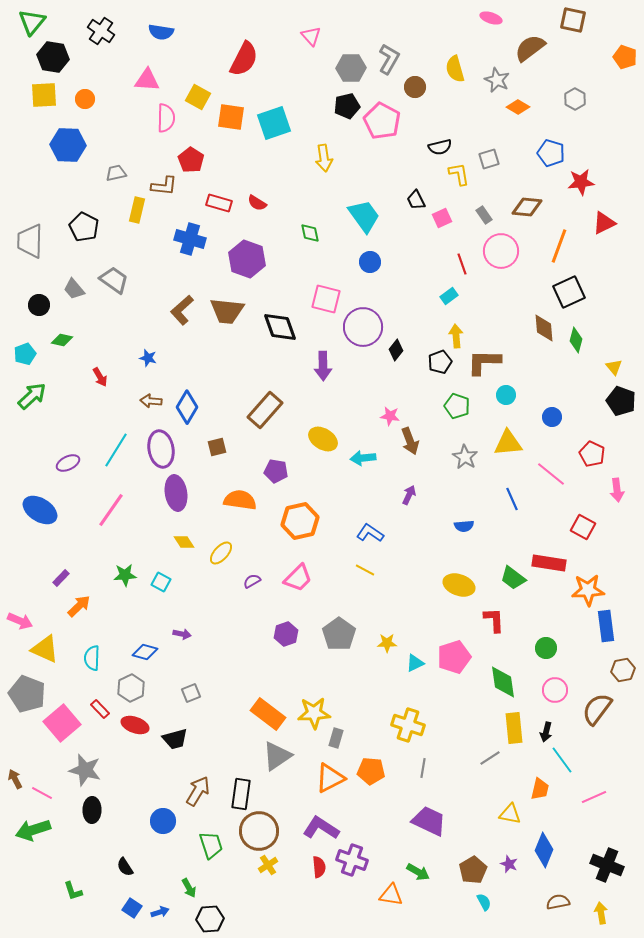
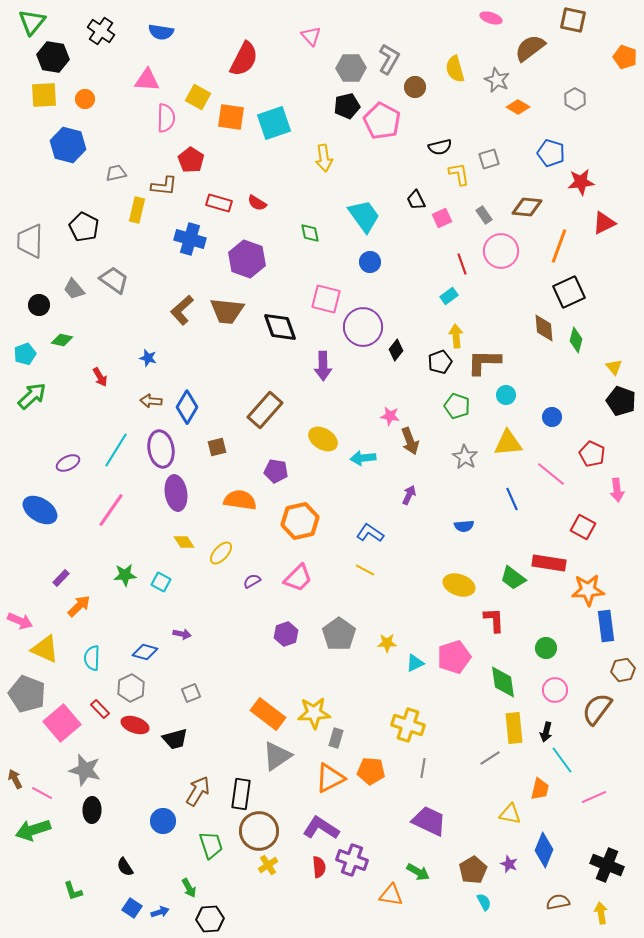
blue hexagon at (68, 145): rotated 12 degrees clockwise
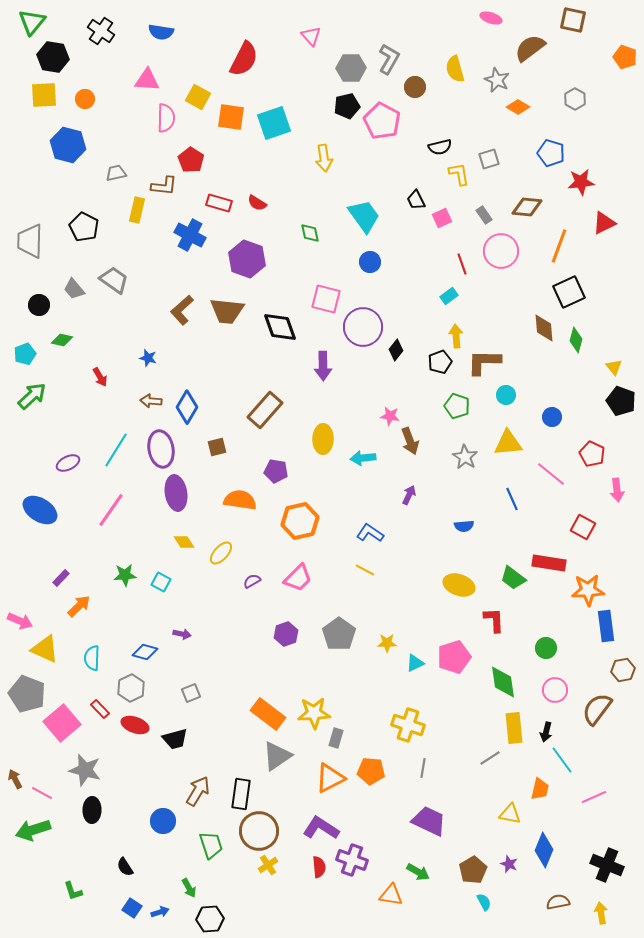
blue cross at (190, 239): moved 4 px up; rotated 12 degrees clockwise
yellow ellipse at (323, 439): rotated 60 degrees clockwise
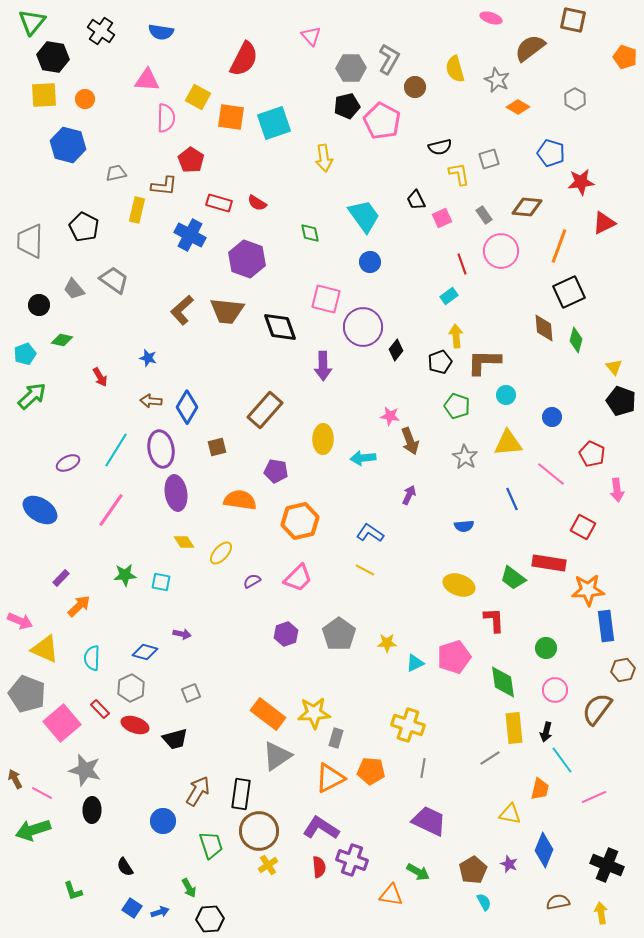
cyan square at (161, 582): rotated 18 degrees counterclockwise
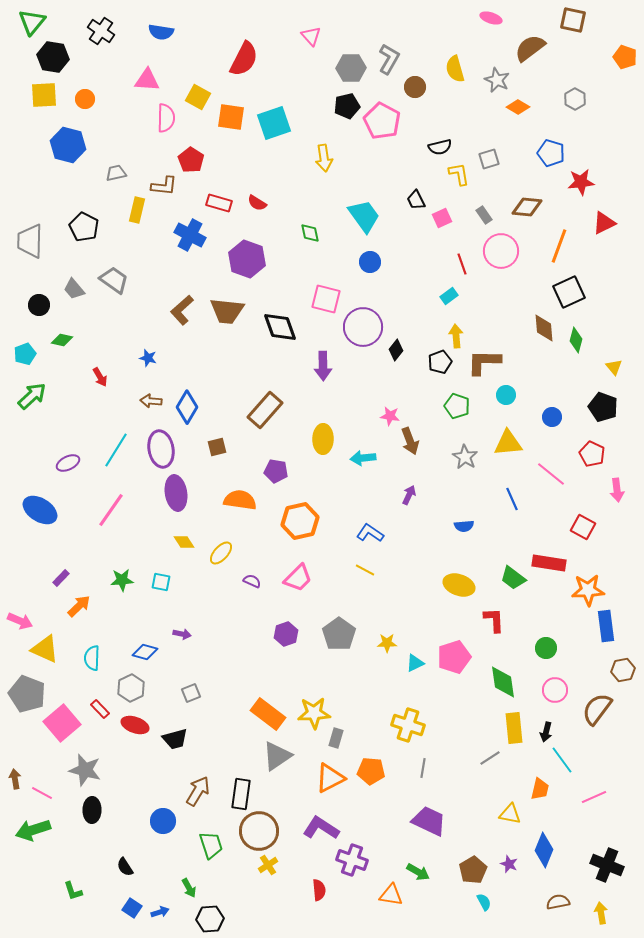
black pentagon at (621, 401): moved 18 px left, 6 px down
green star at (125, 575): moved 3 px left, 5 px down
purple semicircle at (252, 581): rotated 54 degrees clockwise
brown arrow at (15, 779): rotated 18 degrees clockwise
red semicircle at (319, 867): moved 23 px down
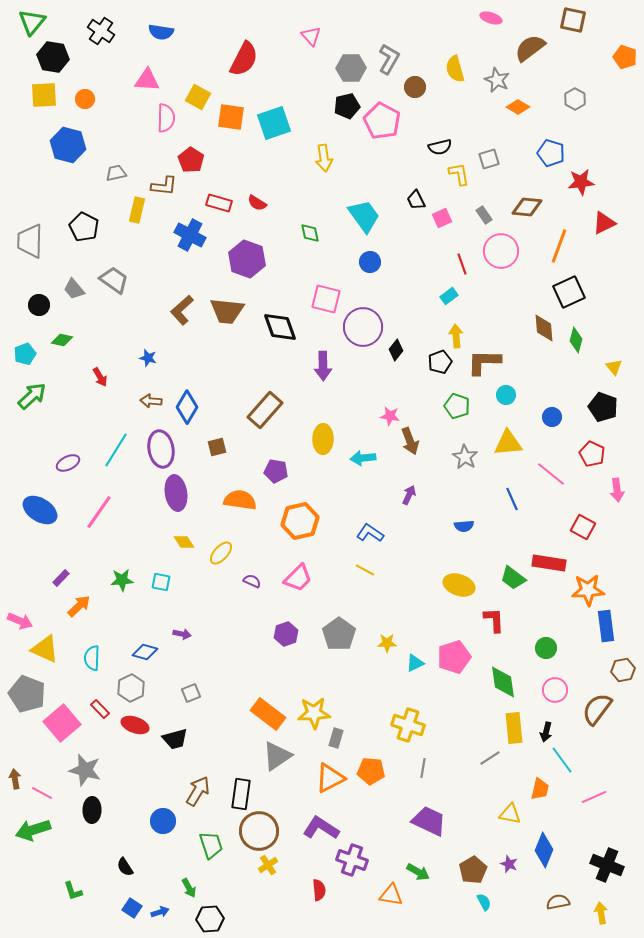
pink line at (111, 510): moved 12 px left, 2 px down
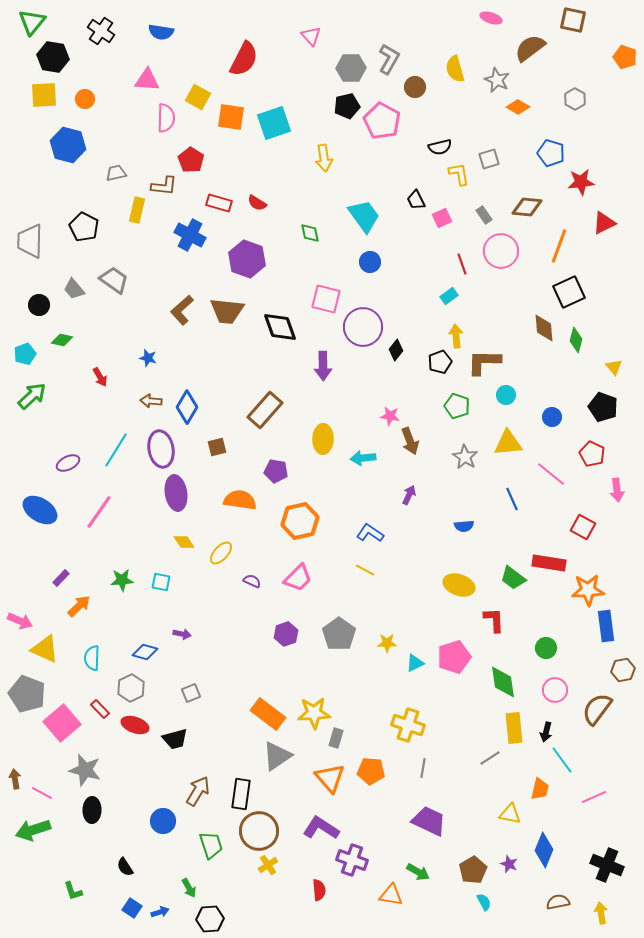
orange triangle at (330, 778): rotated 44 degrees counterclockwise
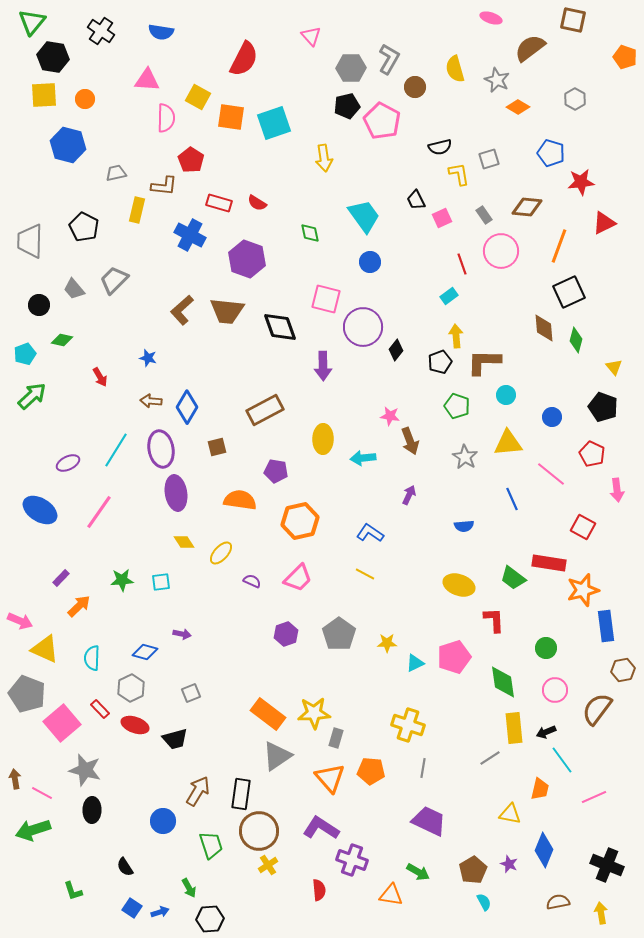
gray trapezoid at (114, 280): rotated 80 degrees counterclockwise
brown rectangle at (265, 410): rotated 21 degrees clockwise
yellow line at (365, 570): moved 4 px down
cyan square at (161, 582): rotated 18 degrees counterclockwise
orange star at (588, 590): moved 5 px left; rotated 12 degrees counterclockwise
black arrow at (546, 732): rotated 54 degrees clockwise
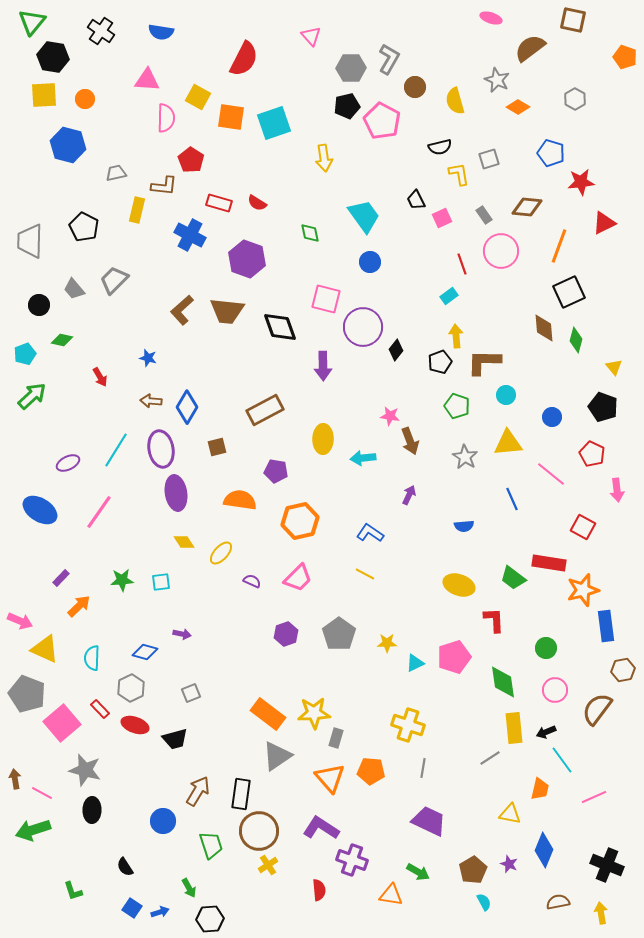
yellow semicircle at (455, 69): moved 32 px down
